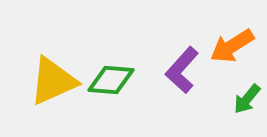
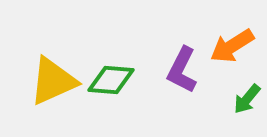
purple L-shape: rotated 15 degrees counterclockwise
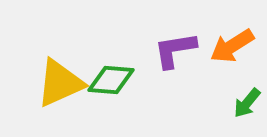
purple L-shape: moved 7 px left, 20 px up; rotated 54 degrees clockwise
yellow triangle: moved 7 px right, 2 px down
green arrow: moved 4 px down
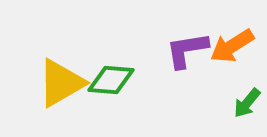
purple L-shape: moved 12 px right
yellow triangle: moved 1 px right; rotated 6 degrees counterclockwise
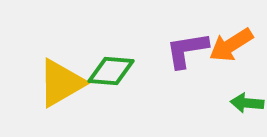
orange arrow: moved 1 px left, 1 px up
green diamond: moved 9 px up
green arrow: rotated 56 degrees clockwise
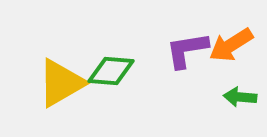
green arrow: moved 7 px left, 6 px up
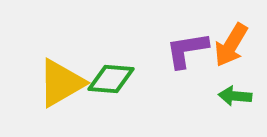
orange arrow: rotated 27 degrees counterclockwise
green diamond: moved 8 px down
green arrow: moved 5 px left, 1 px up
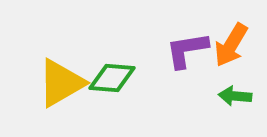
green diamond: moved 1 px right, 1 px up
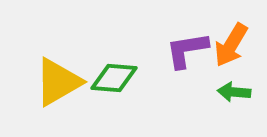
green diamond: moved 2 px right
yellow triangle: moved 3 px left, 1 px up
green arrow: moved 1 px left, 4 px up
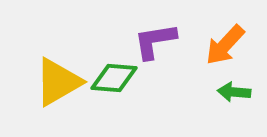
orange arrow: moved 6 px left; rotated 12 degrees clockwise
purple L-shape: moved 32 px left, 9 px up
